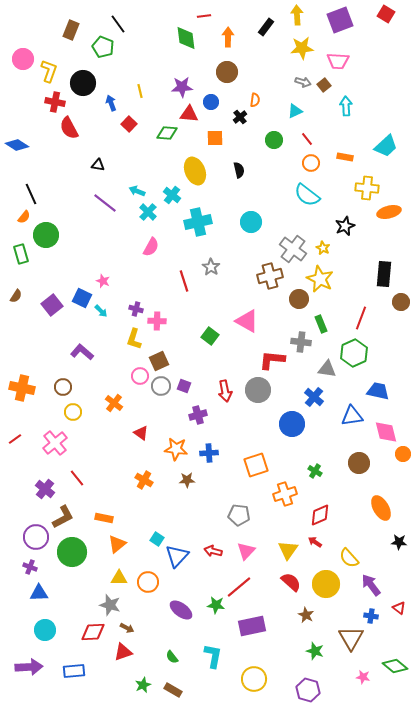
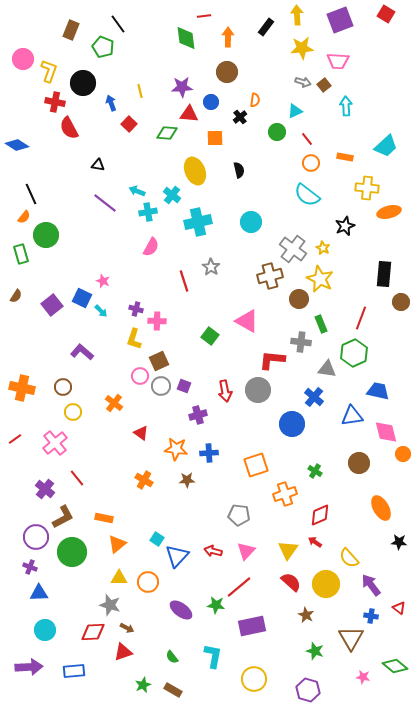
green circle at (274, 140): moved 3 px right, 8 px up
cyan cross at (148, 212): rotated 36 degrees clockwise
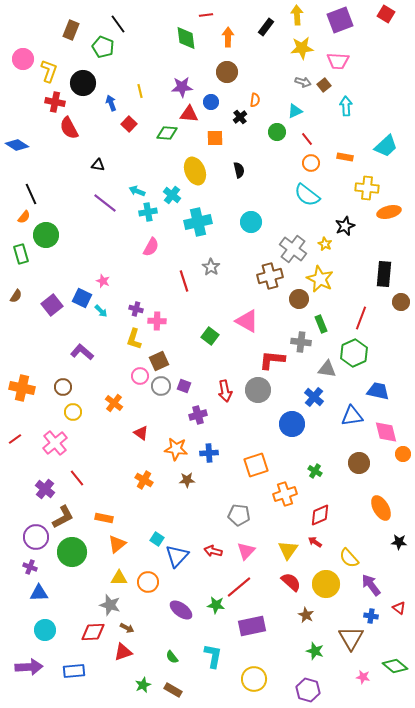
red line at (204, 16): moved 2 px right, 1 px up
yellow star at (323, 248): moved 2 px right, 4 px up
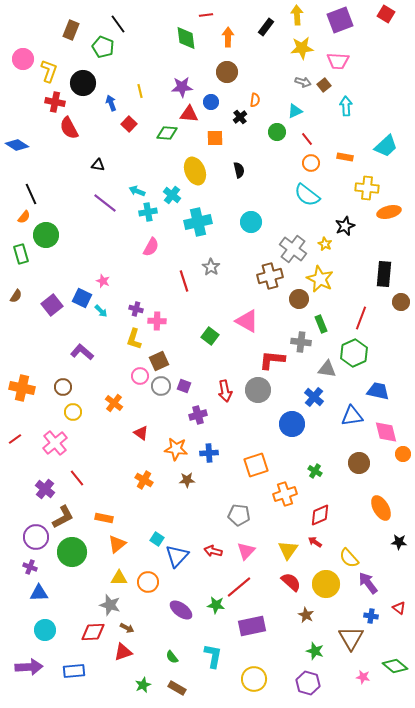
purple arrow at (371, 585): moved 3 px left, 2 px up
brown rectangle at (173, 690): moved 4 px right, 2 px up
purple hexagon at (308, 690): moved 7 px up
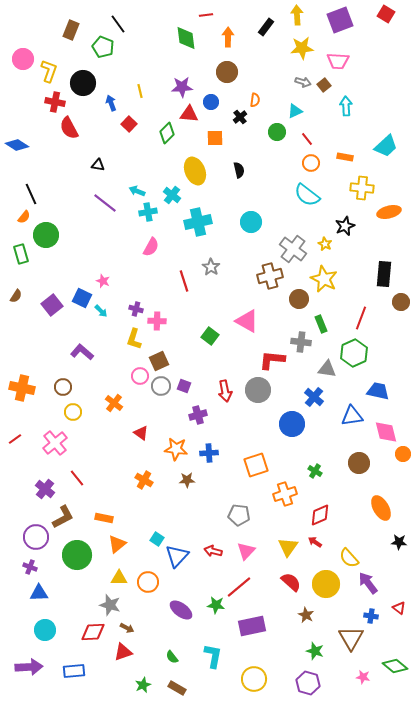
green diamond at (167, 133): rotated 50 degrees counterclockwise
yellow cross at (367, 188): moved 5 px left
yellow star at (320, 279): moved 4 px right
yellow triangle at (288, 550): moved 3 px up
green circle at (72, 552): moved 5 px right, 3 px down
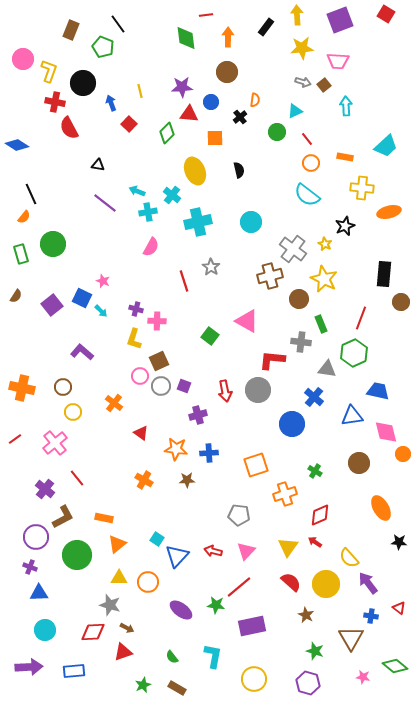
green circle at (46, 235): moved 7 px right, 9 px down
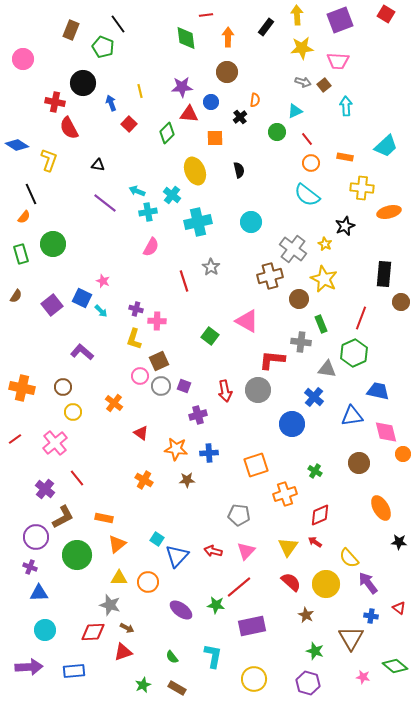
yellow L-shape at (49, 71): moved 89 px down
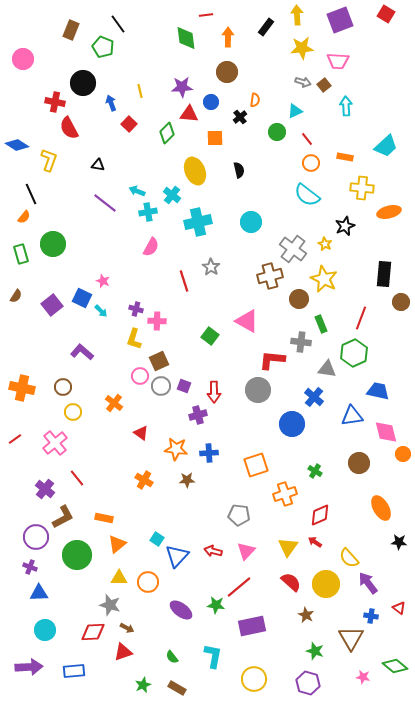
red arrow at (225, 391): moved 11 px left, 1 px down; rotated 10 degrees clockwise
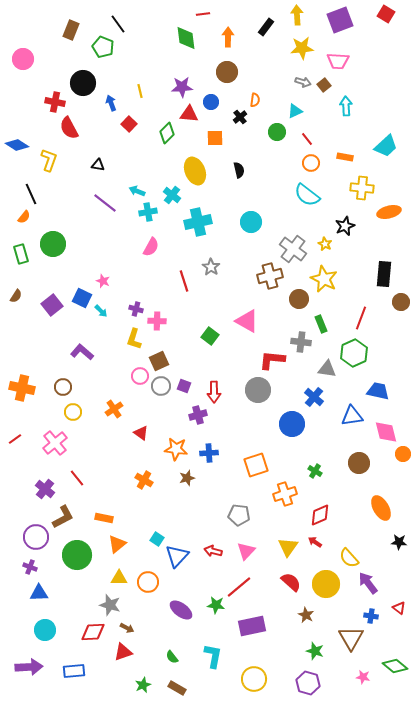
red line at (206, 15): moved 3 px left, 1 px up
orange cross at (114, 403): moved 6 px down; rotated 18 degrees clockwise
brown star at (187, 480): moved 2 px up; rotated 14 degrees counterclockwise
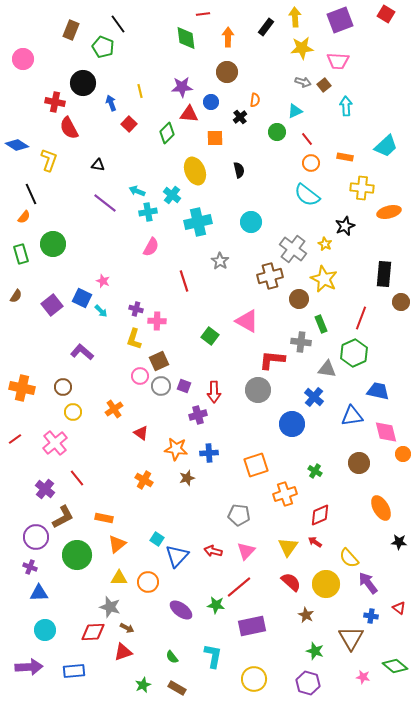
yellow arrow at (297, 15): moved 2 px left, 2 px down
gray star at (211, 267): moved 9 px right, 6 px up
gray star at (110, 605): moved 2 px down
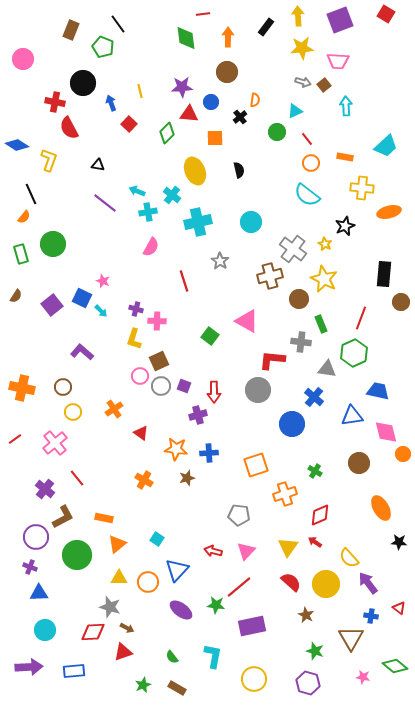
yellow arrow at (295, 17): moved 3 px right, 1 px up
blue triangle at (177, 556): moved 14 px down
